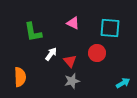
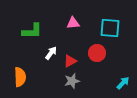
pink triangle: rotated 32 degrees counterclockwise
green L-shape: moved 1 px left, 1 px up; rotated 80 degrees counterclockwise
white arrow: moved 1 px up
red triangle: rotated 40 degrees clockwise
cyan arrow: rotated 16 degrees counterclockwise
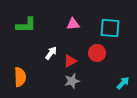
pink triangle: moved 1 px down
green L-shape: moved 6 px left, 6 px up
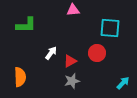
pink triangle: moved 14 px up
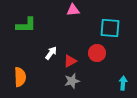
cyan arrow: rotated 40 degrees counterclockwise
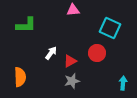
cyan square: rotated 20 degrees clockwise
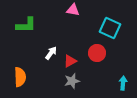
pink triangle: rotated 16 degrees clockwise
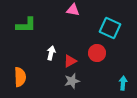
white arrow: rotated 24 degrees counterclockwise
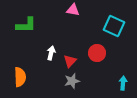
cyan square: moved 4 px right, 2 px up
red triangle: rotated 16 degrees counterclockwise
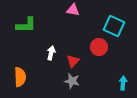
red circle: moved 2 px right, 6 px up
red triangle: moved 3 px right
gray star: rotated 28 degrees clockwise
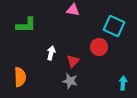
gray star: moved 2 px left
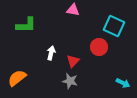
orange semicircle: moved 3 px left, 1 px down; rotated 126 degrees counterclockwise
cyan arrow: rotated 112 degrees clockwise
